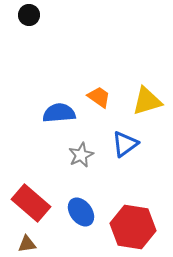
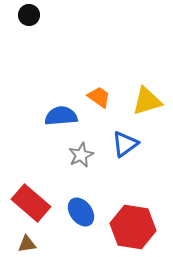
blue semicircle: moved 2 px right, 3 px down
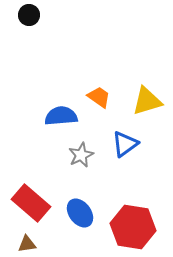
blue ellipse: moved 1 px left, 1 px down
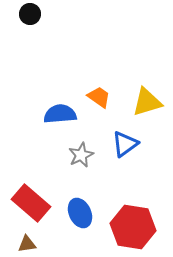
black circle: moved 1 px right, 1 px up
yellow triangle: moved 1 px down
blue semicircle: moved 1 px left, 2 px up
blue ellipse: rotated 12 degrees clockwise
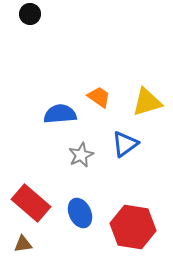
brown triangle: moved 4 px left
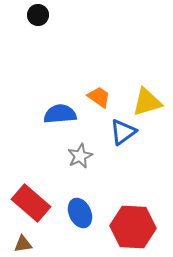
black circle: moved 8 px right, 1 px down
blue triangle: moved 2 px left, 12 px up
gray star: moved 1 px left, 1 px down
red hexagon: rotated 6 degrees counterclockwise
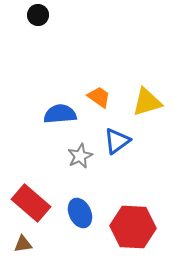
blue triangle: moved 6 px left, 9 px down
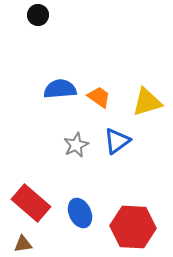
blue semicircle: moved 25 px up
gray star: moved 4 px left, 11 px up
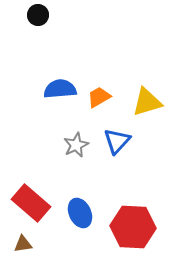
orange trapezoid: rotated 65 degrees counterclockwise
blue triangle: rotated 12 degrees counterclockwise
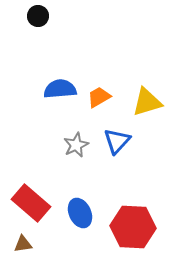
black circle: moved 1 px down
